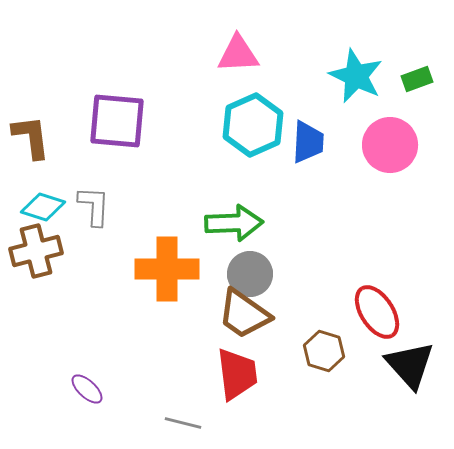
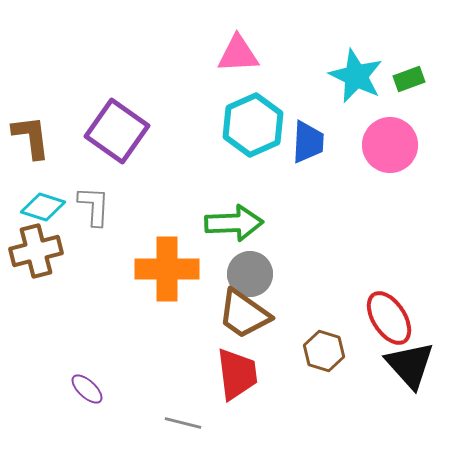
green rectangle: moved 8 px left
purple square: moved 10 px down; rotated 30 degrees clockwise
red ellipse: moved 12 px right, 6 px down
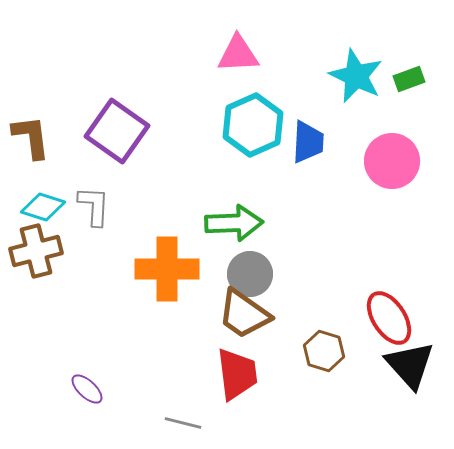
pink circle: moved 2 px right, 16 px down
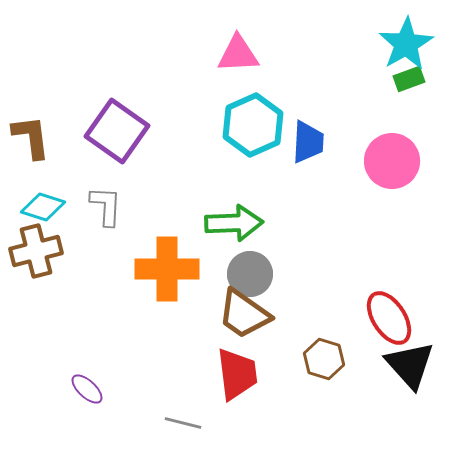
cyan star: moved 50 px right, 32 px up; rotated 16 degrees clockwise
gray L-shape: moved 12 px right
brown hexagon: moved 8 px down
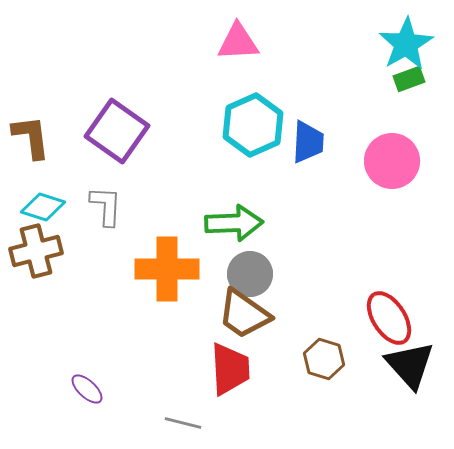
pink triangle: moved 12 px up
red trapezoid: moved 7 px left, 5 px up; rotated 4 degrees clockwise
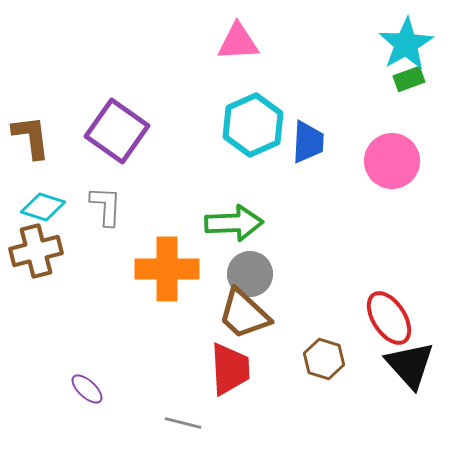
brown trapezoid: rotated 8 degrees clockwise
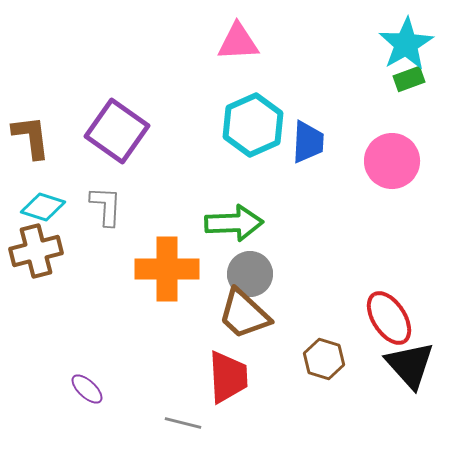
red trapezoid: moved 2 px left, 8 px down
